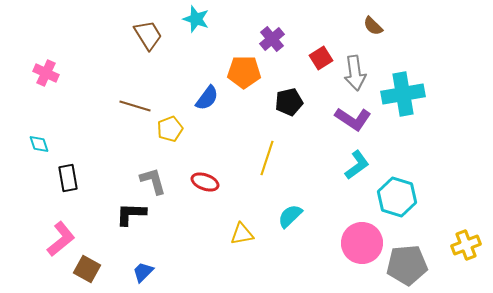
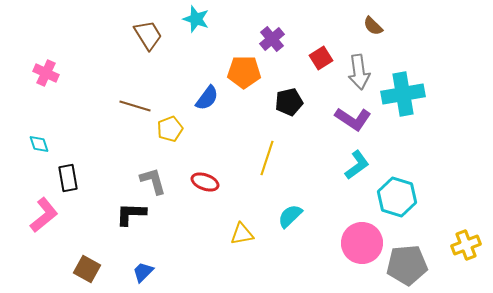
gray arrow: moved 4 px right, 1 px up
pink L-shape: moved 17 px left, 24 px up
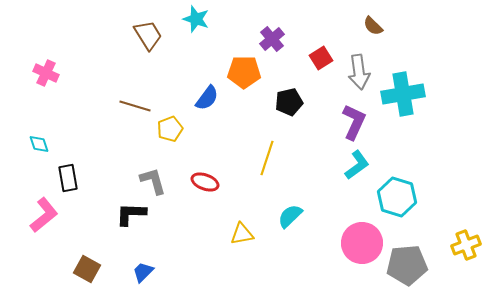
purple L-shape: moved 1 px right, 3 px down; rotated 99 degrees counterclockwise
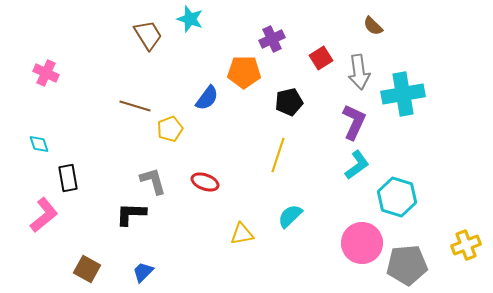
cyan star: moved 6 px left
purple cross: rotated 15 degrees clockwise
yellow line: moved 11 px right, 3 px up
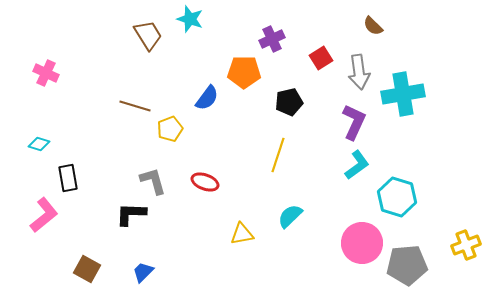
cyan diamond: rotated 55 degrees counterclockwise
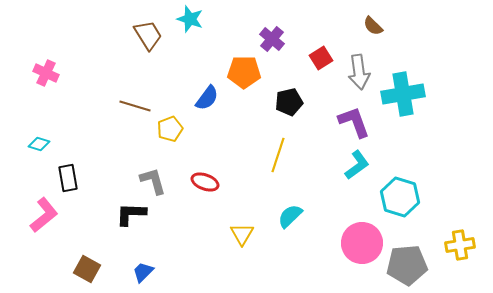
purple cross: rotated 25 degrees counterclockwise
purple L-shape: rotated 45 degrees counterclockwise
cyan hexagon: moved 3 px right
yellow triangle: rotated 50 degrees counterclockwise
yellow cross: moved 6 px left; rotated 12 degrees clockwise
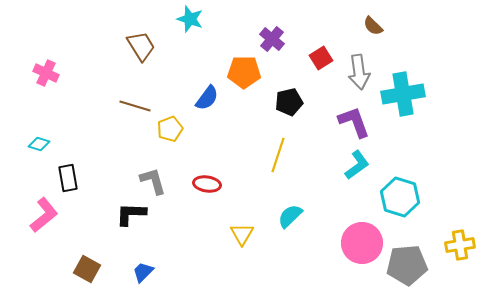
brown trapezoid: moved 7 px left, 11 px down
red ellipse: moved 2 px right, 2 px down; rotated 12 degrees counterclockwise
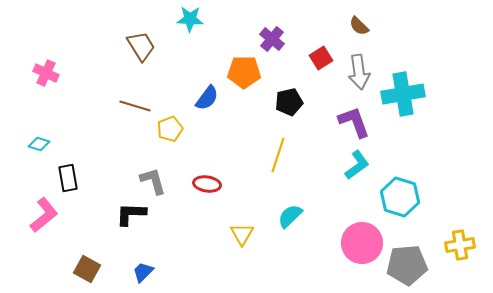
cyan star: rotated 16 degrees counterclockwise
brown semicircle: moved 14 px left
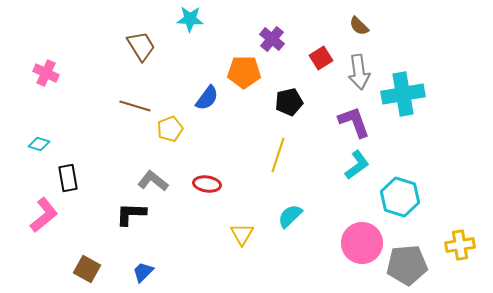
gray L-shape: rotated 36 degrees counterclockwise
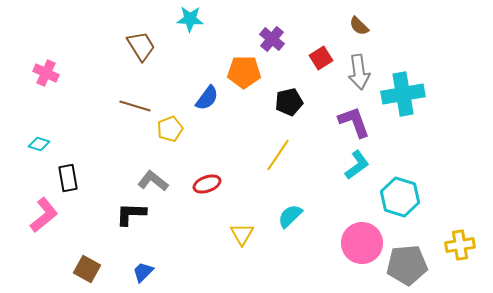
yellow line: rotated 16 degrees clockwise
red ellipse: rotated 28 degrees counterclockwise
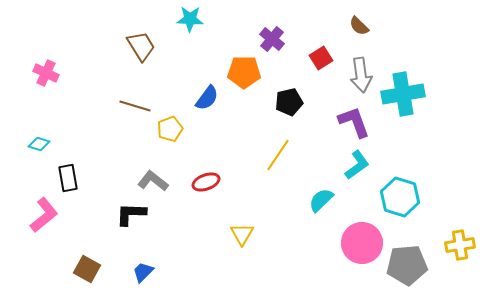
gray arrow: moved 2 px right, 3 px down
red ellipse: moved 1 px left, 2 px up
cyan semicircle: moved 31 px right, 16 px up
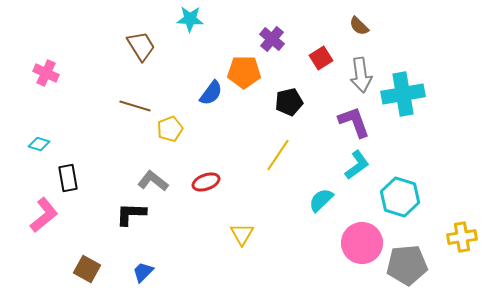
blue semicircle: moved 4 px right, 5 px up
yellow cross: moved 2 px right, 8 px up
